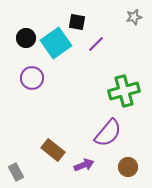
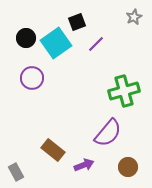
gray star: rotated 14 degrees counterclockwise
black square: rotated 30 degrees counterclockwise
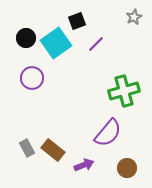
black square: moved 1 px up
brown circle: moved 1 px left, 1 px down
gray rectangle: moved 11 px right, 24 px up
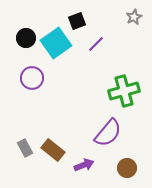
gray rectangle: moved 2 px left
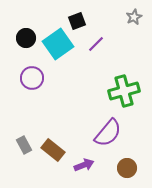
cyan square: moved 2 px right, 1 px down
gray rectangle: moved 1 px left, 3 px up
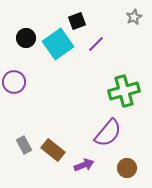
purple circle: moved 18 px left, 4 px down
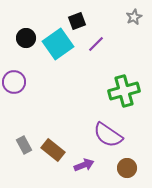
purple semicircle: moved 2 px down; rotated 84 degrees clockwise
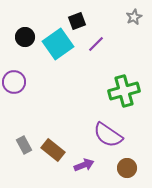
black circle: moved 1 px left, 1 px up
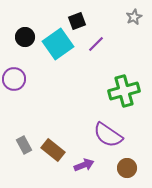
purple circle: moved 3 px up
